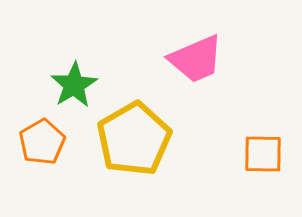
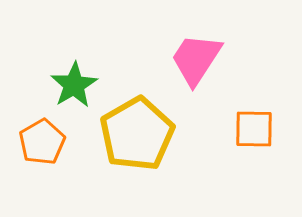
pink trapezoid: rotated 146 degrees clockwise
yellow pentagon: moved 3 px right, 5 px up
orange square: moved 9 px left, 25 px up
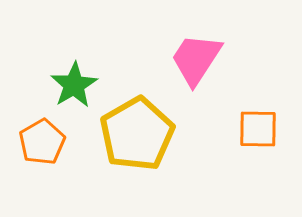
orange square: moved 4 px right
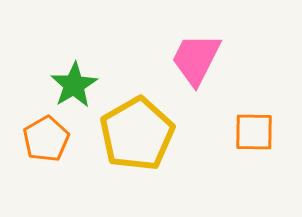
pink trapezoid: rotated 6 degrees counterclockwise
orange square: moved 4 px left, 3 px down
orange pentagon: moved 4 px right, 3 px up
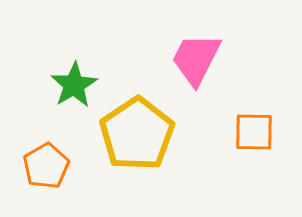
yellow pentagon: rotated 4 degrees counterclockwise
orange pentagon: moved 27 px down
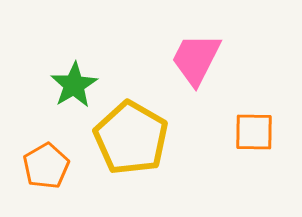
yellow pentagon: moved 6 px left, 4 px down; rotated 8 degrees counterclockwise
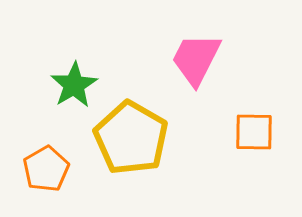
orange pentagon: moved 3 px down
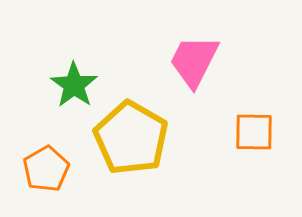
pink trapezoid: moved 2 px left, 2 px down
green star: rotated 6 degrees counterclockwise
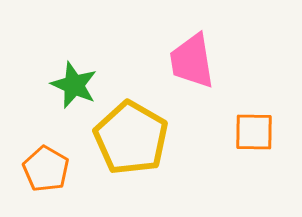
pink trapezoid: moved 2 px left; rotated 36 degrees counterclockwise
green star: rotated 12 degrees counterclockwise
orange pentagon: rotated 12 degrees counterclockwise
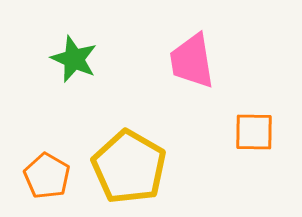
green star: moved 26 px up
yellow pentagon: moved 2 px left, 29 px down
orange pentagon: moved 1 px right, 7 px down
